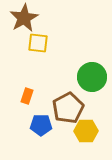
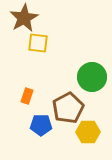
yellow hexagon: moved 2 px right, 1 px down
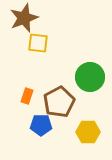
brown star: rotated 8 degrees clockwise
green circle: moved 2 px left
brown pentagon: moved 9 px left, 6 px up
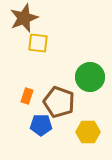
brown pentagon: rotated 24 degrees counterclockwise
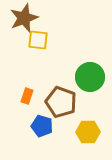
yellow square: moved 3 px up
brown pentagon: moved 2 px right
blue pentagon: moved 1 px right, 1 px down; rotated 15 degrees clockwise
